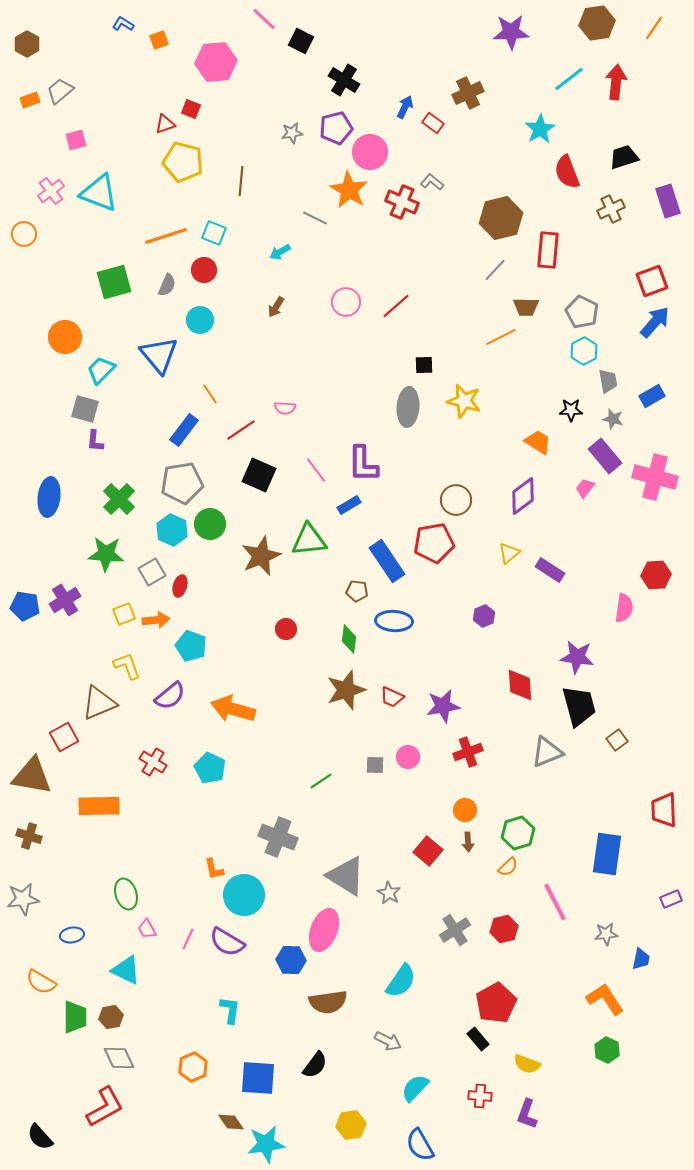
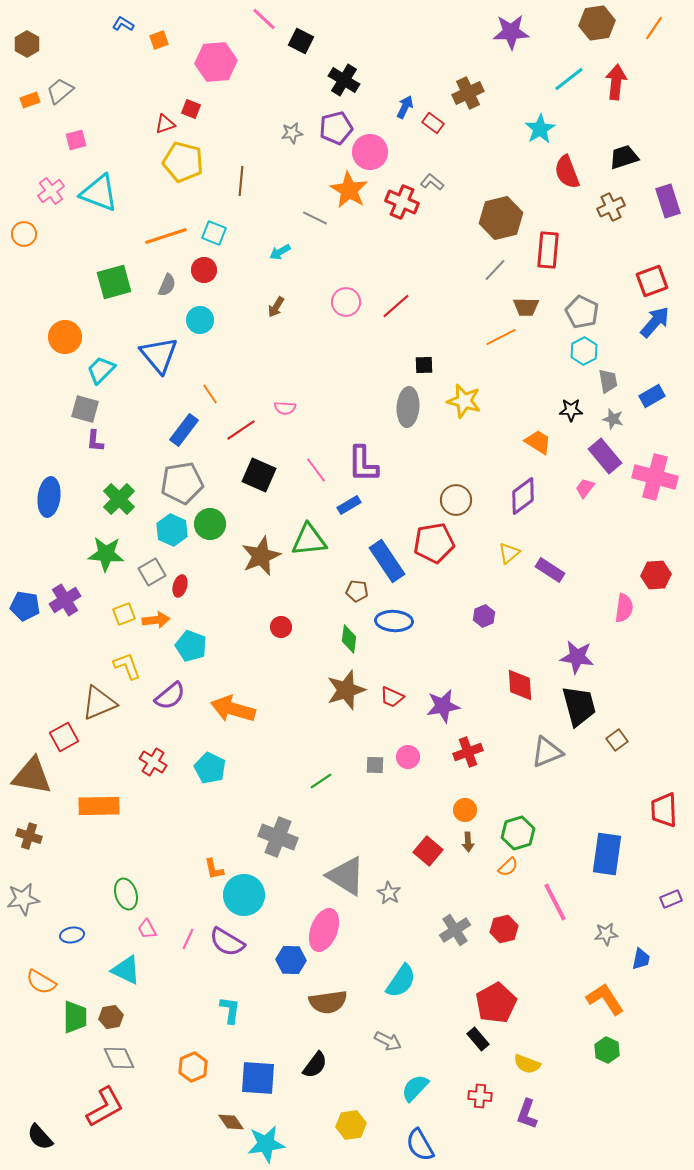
brown cross at (611, 209): moved 2 px up
red circle at (286, 629): moved 5 px left, 2 px up
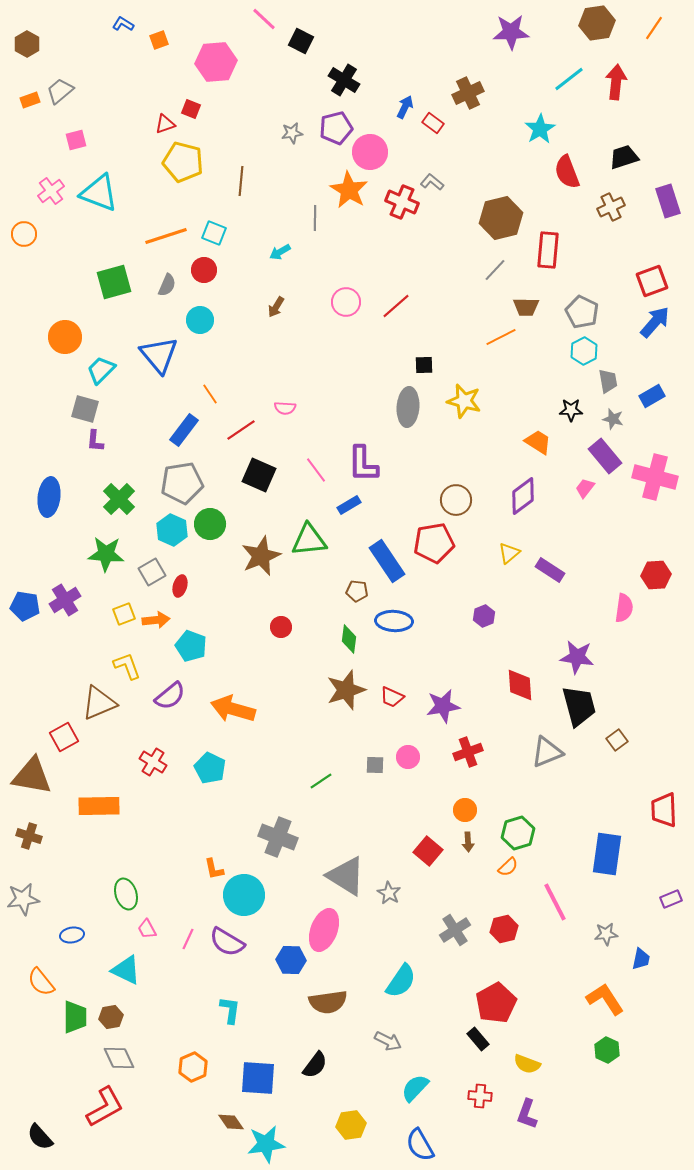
gray line at (315, 218): rotated 65 degrees clockwise
orange semicircle at (41, 982): rotated 20 degrees clockwise
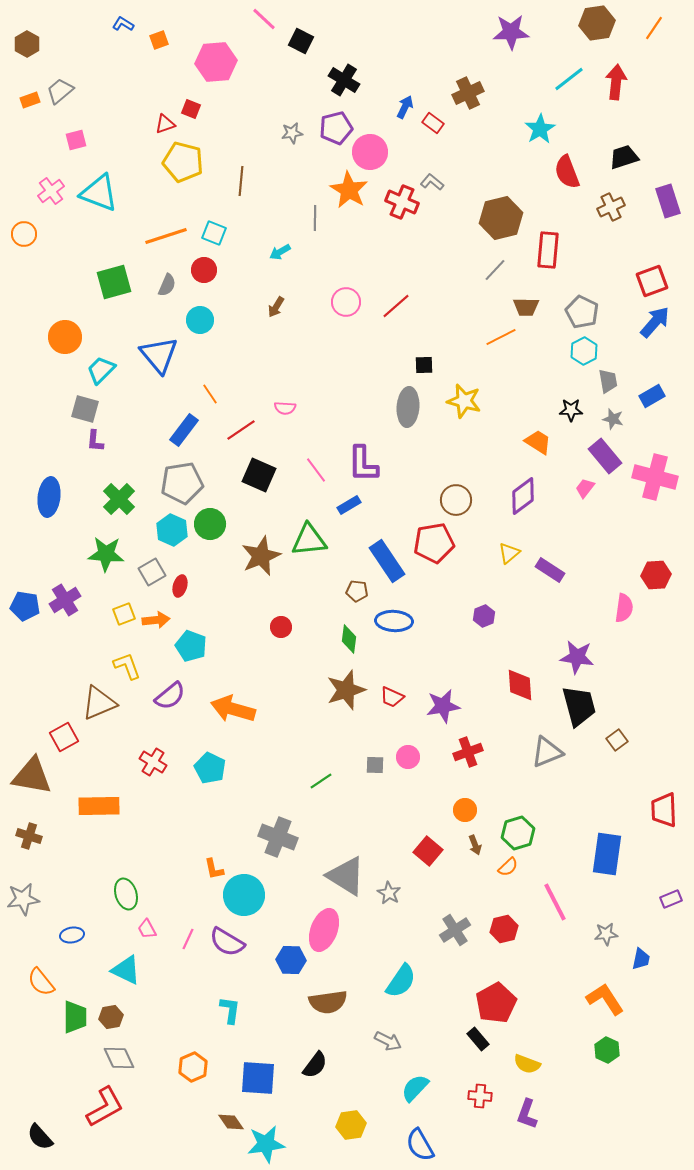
brown arrow at (468, 842): moved 7 px right, 3 px down; rotated 18 degrees counterclockwise
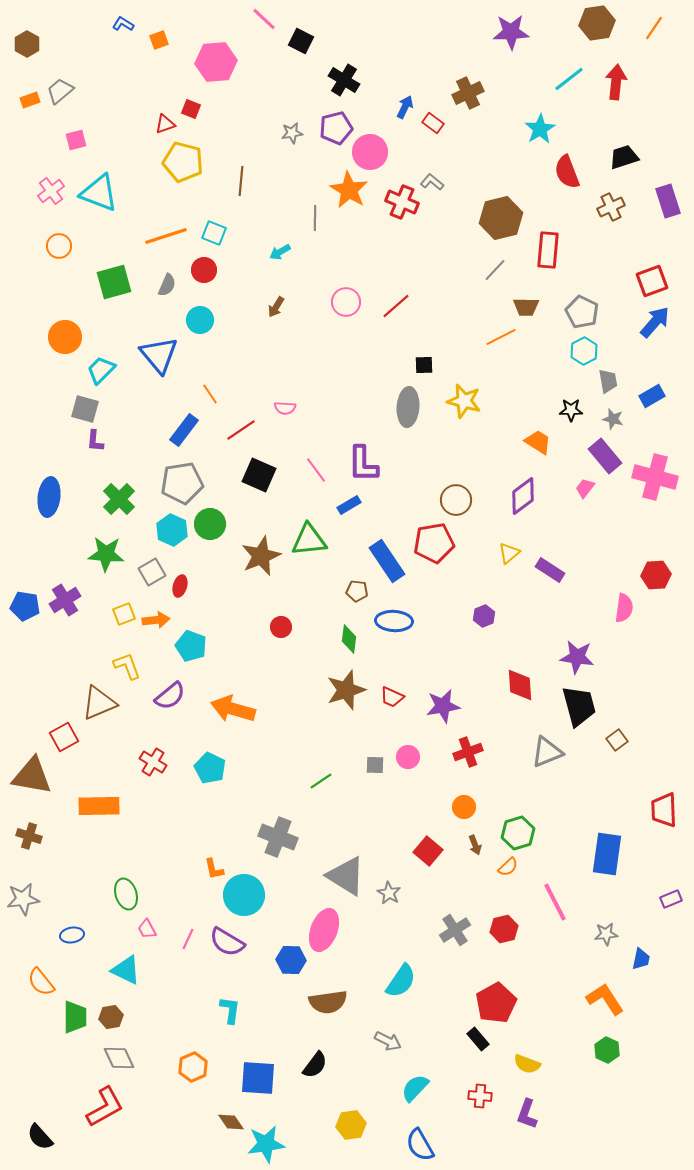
orange circle at (24, 234): moved 35 px right, 12 px down
orange circle at (465, 810): moved 1 px left, 3 px up
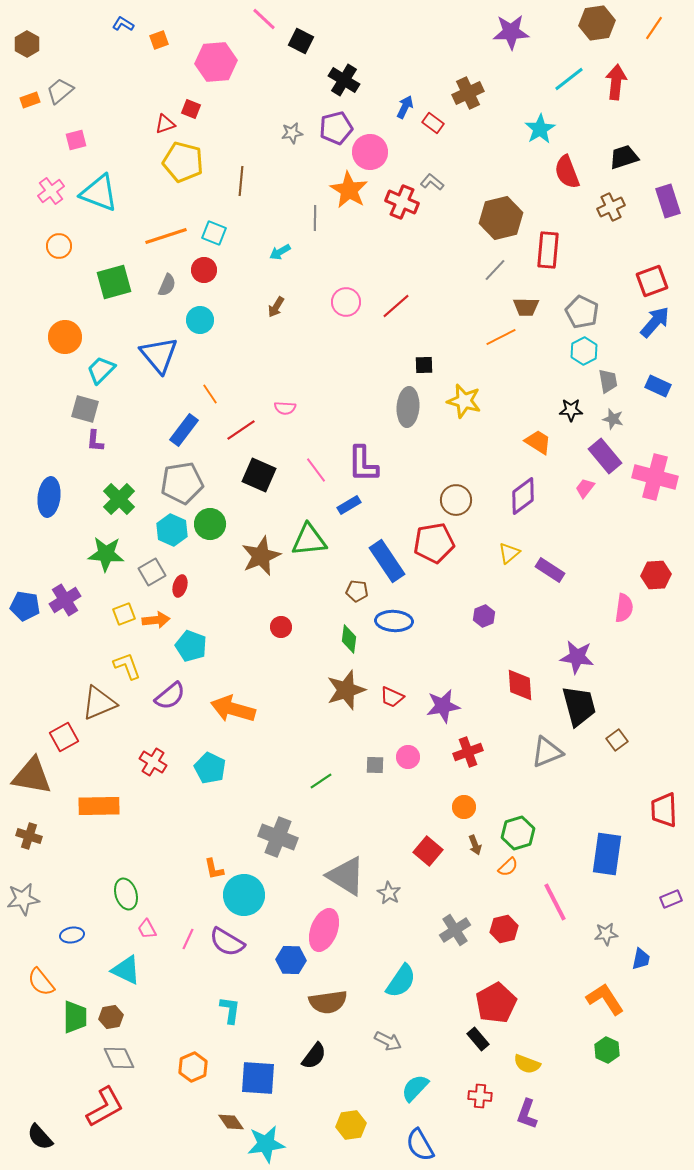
blue rectangle at (652, 396): moved 6 px right, 10 px up; rotated 55 degrees clockwise
black semicircle at (315, 1065): moved 1 px left, 9 px up
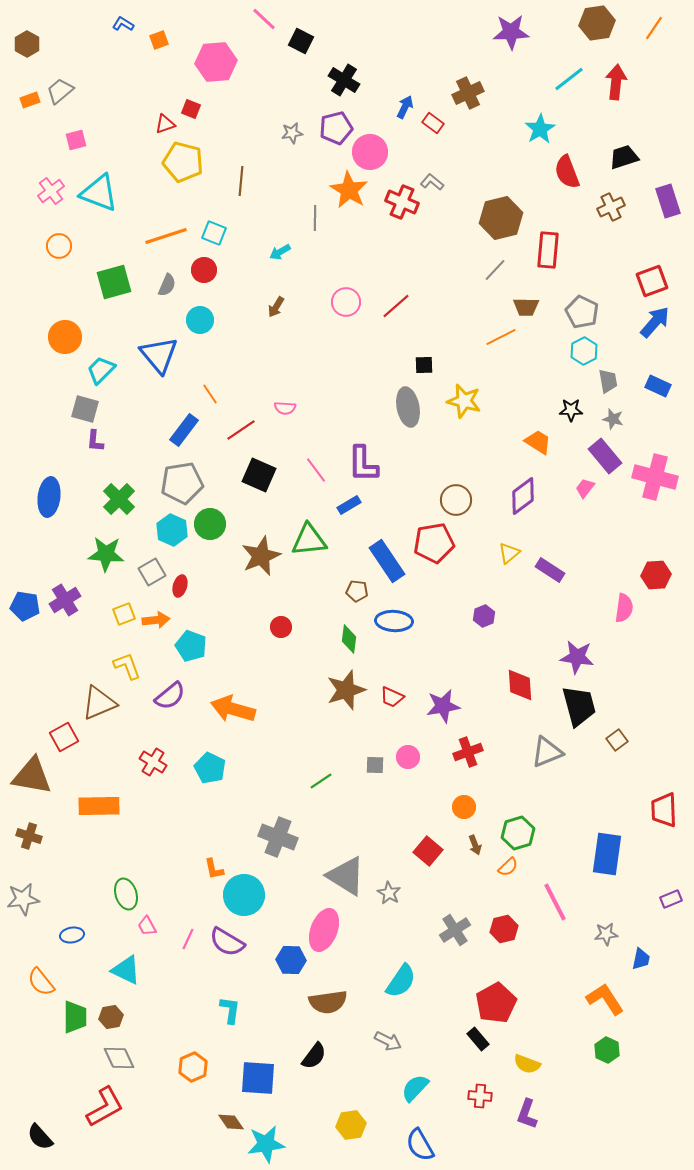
gray ellipse at (408, 407): rotated 15 degrees counterclockwise
pink trapezoid at (147, 929): moved 3 px up
